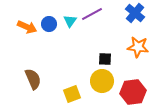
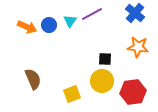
blue circle: moved 1 px down
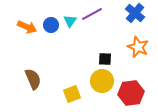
blue circle: moved 2 px right
orange star: rotated 15 degrees clockwise
red hexagon: moved 2 px left, 1 px down
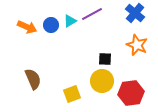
cyan triangle: rotated 24 degrees clockwise
orange star: moved 1 px left, 2 px up
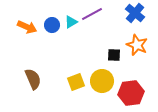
cyan triangle: moved 1 px right, 1 px down
blue circle: moved 1 px right
black square: moved 9 px right, 4 px up
yellow square: moved 4 px right, 12 px up
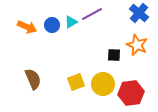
blue cross: moved 4 px right
yellow circle: moved 1 px right, 3 px down
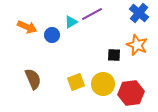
blue circle: moved 10 px down
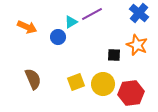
blue circle: moved 6 px right, 2 px down
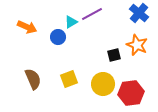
black square: rotated 16 degrees counterclockwise
yellow square: moved 7 px left, 3 px up
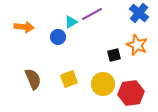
orange arrow: moved 3 px left; rotated 18 degrees counterclockwise
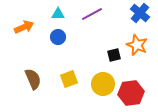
blue cross: moved 1 px right
cyan triangle: moved 13 px left, 8 px up; rotated 32 degrees clockwise
orange arrow: rotated 30 degrees counterclockwise
